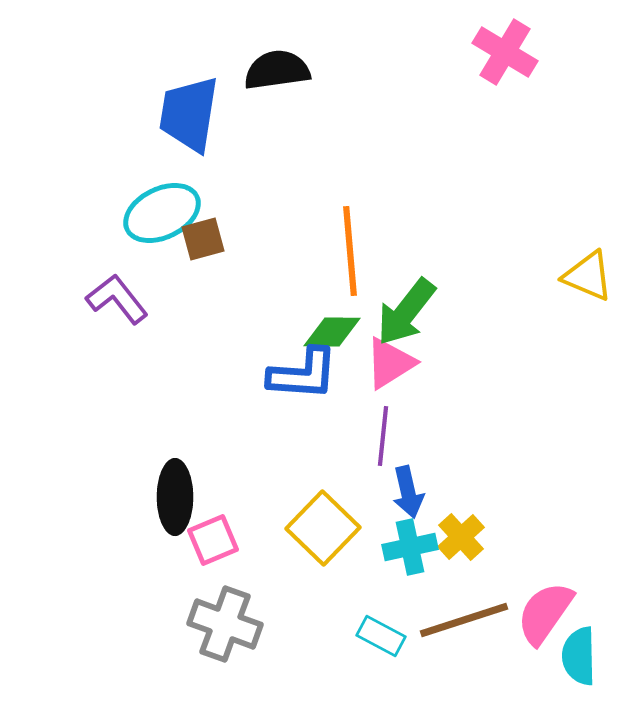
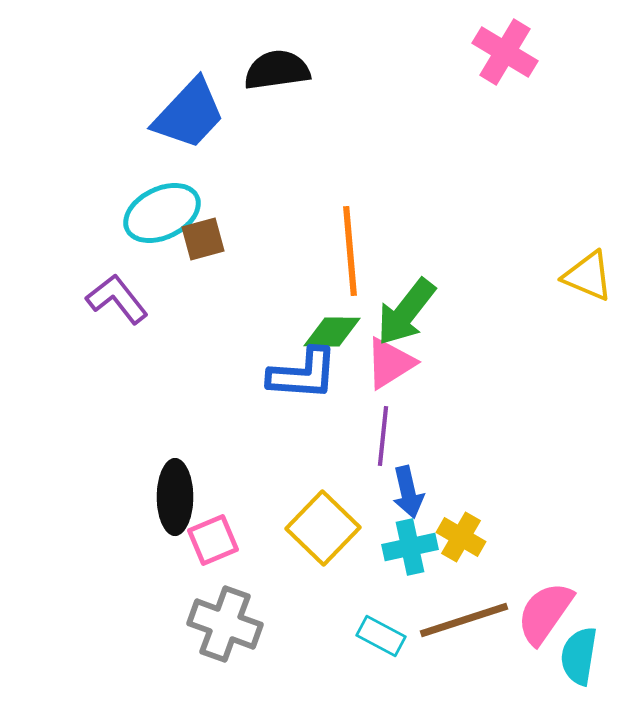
blue trapezoid: rotated 146 degrees counterclockwise
yellow cross: rotated 18 degrees counterclockwise
cyan semicircle: rotated 10 degrees clockwise
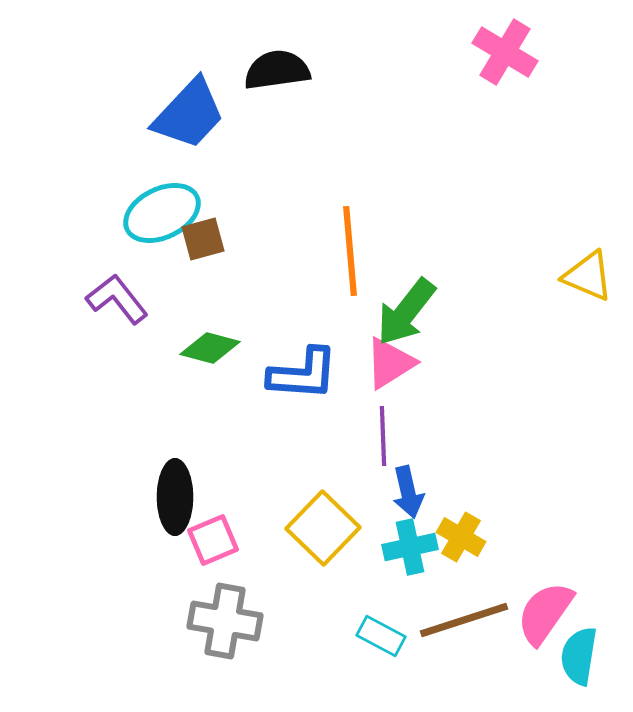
green diamond: moved 122 px left, 16 px down; rotated 14 degrees clockwise
purple line: rotated 8 degrees counterclockwise
gray cross: moved 3 px up; rotated 10 degrees counterclockwise
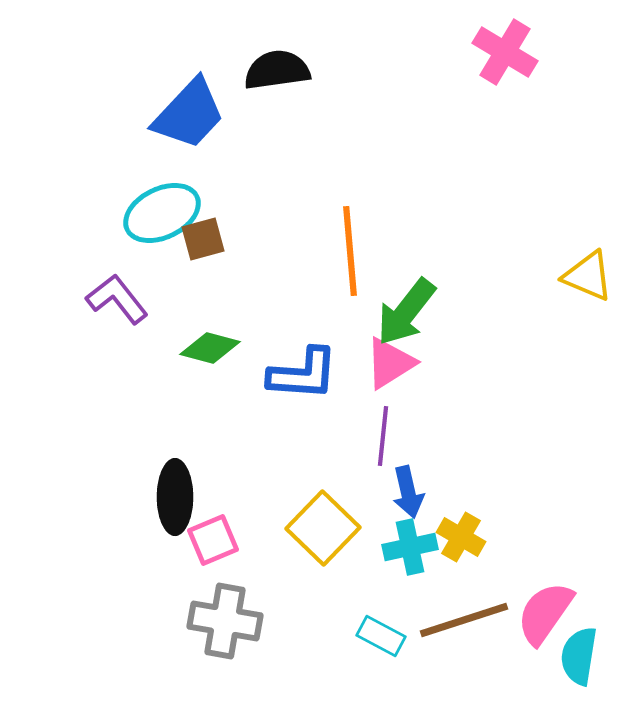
purple line: rotated 8 degrees clockwise
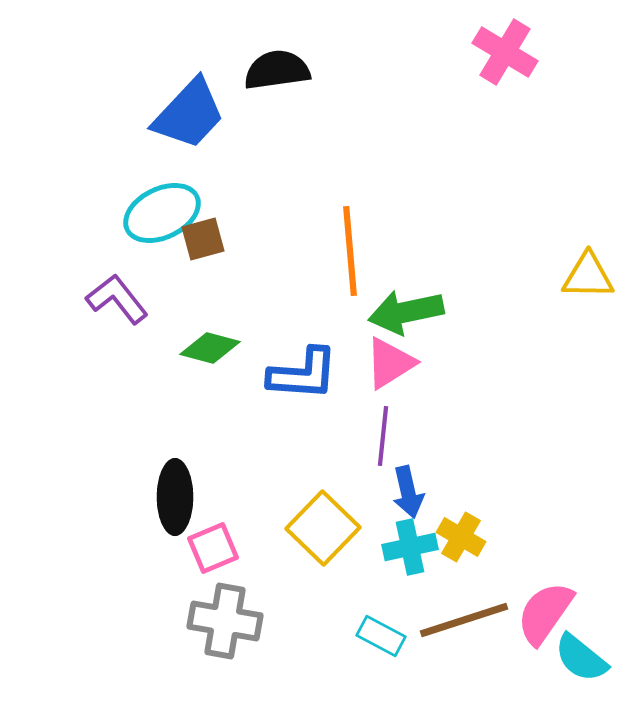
yellow triangle: rotated 22 degrees counterclockwise
green arrow: rotated 40 degrees clockwise
pink square: moved 8 px down
cyan semicircle: moved 2 px right, 2 px down; rotated 60 degrees counterclockwise
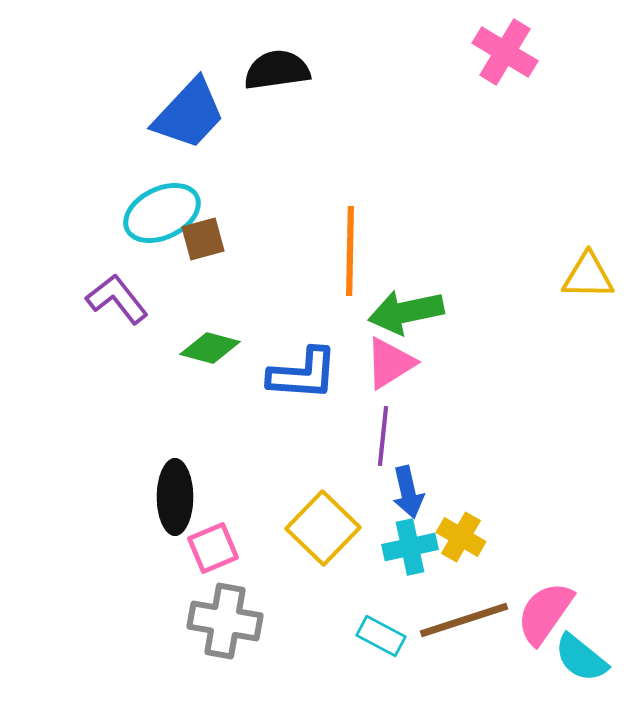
orange line: rotated 6 degrees clockwise
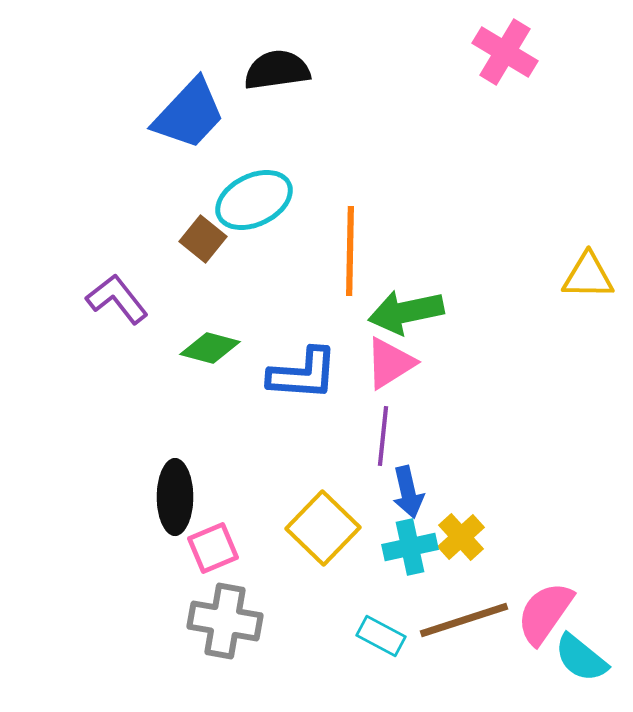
cyan ellipse: moved 92 px right, 13 px up
brown square: rotated 36 degrees counterclockwise
yellow cross: rotated 18 degrees clockwise
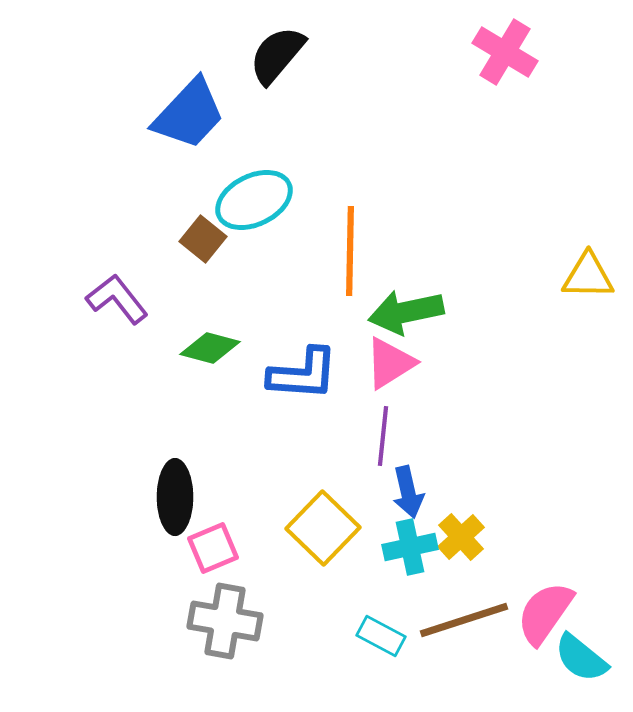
black semicircle: moved 15 px up; rotated 42 degrees counterclockwise
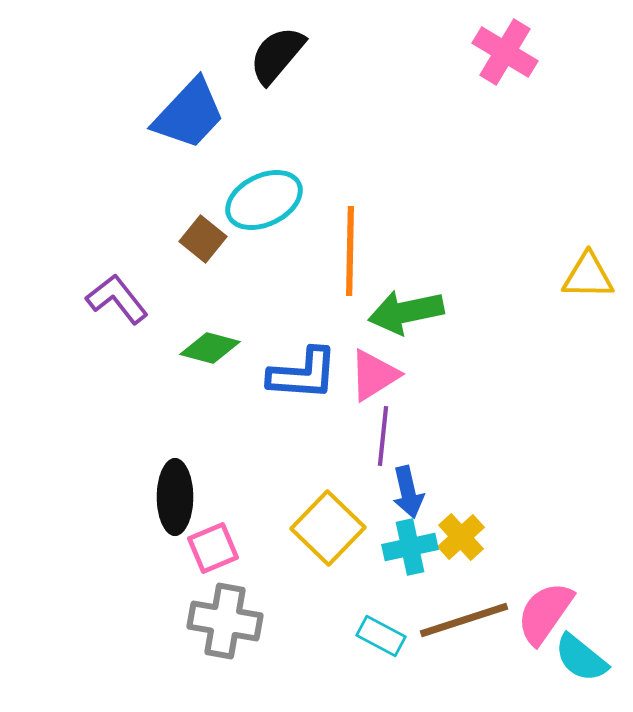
cyan ellipse: moved 10 px right
pink triangle: moved 16 px left, 12 px down
yellow square: moved 5 px right
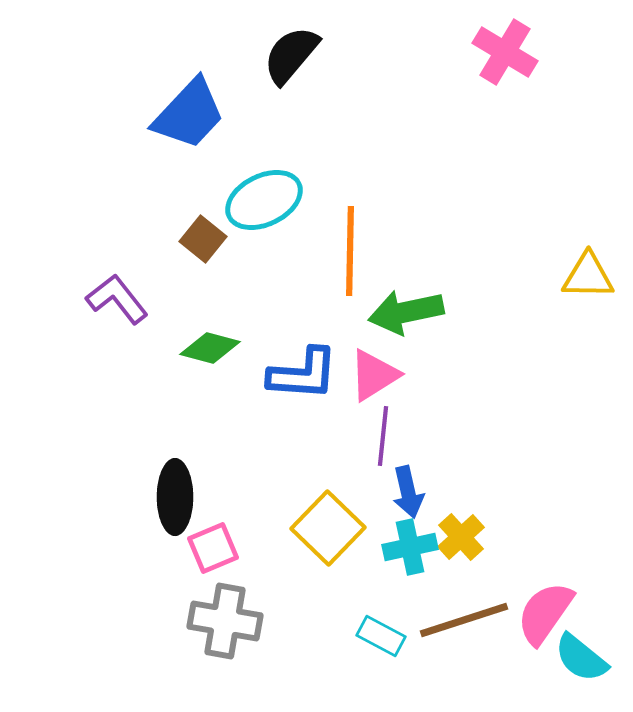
black semicircle: moved 14 px right
